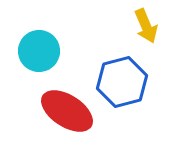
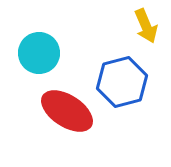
cyan circle: moved 2 px down
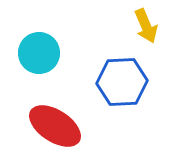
blue hexagon: rotated 12 degrees clockwise
red ellipse: moved 12 px left, 15 px down
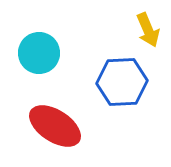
yellow arrow: moved 2 px right, 4 px down
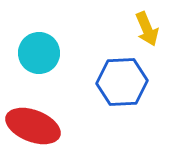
yellow arrow: moved 1 px left, 1 px up
red ellipse: moved 22 px left; rotated 12 degrees counterclockwise
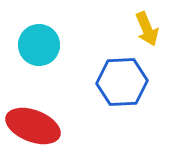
cyan circle: moved 8 px up
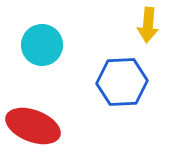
yellow arrow: moved 1 px right, 4 px up; rotated 28 degrees clockwise
cyan circle: moved 3 px right
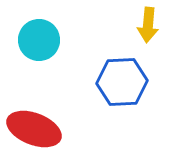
cyan circle: moved 3 px left, 5 px up
red ellipse: moved 1 px right, 3 px down
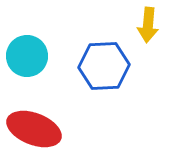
cyan circle: moved 12 px left, 16 px down
blue hexagon: moved 18 px left, 16 px up
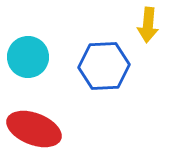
cyan circle: moved 1 px right, 1 px down
